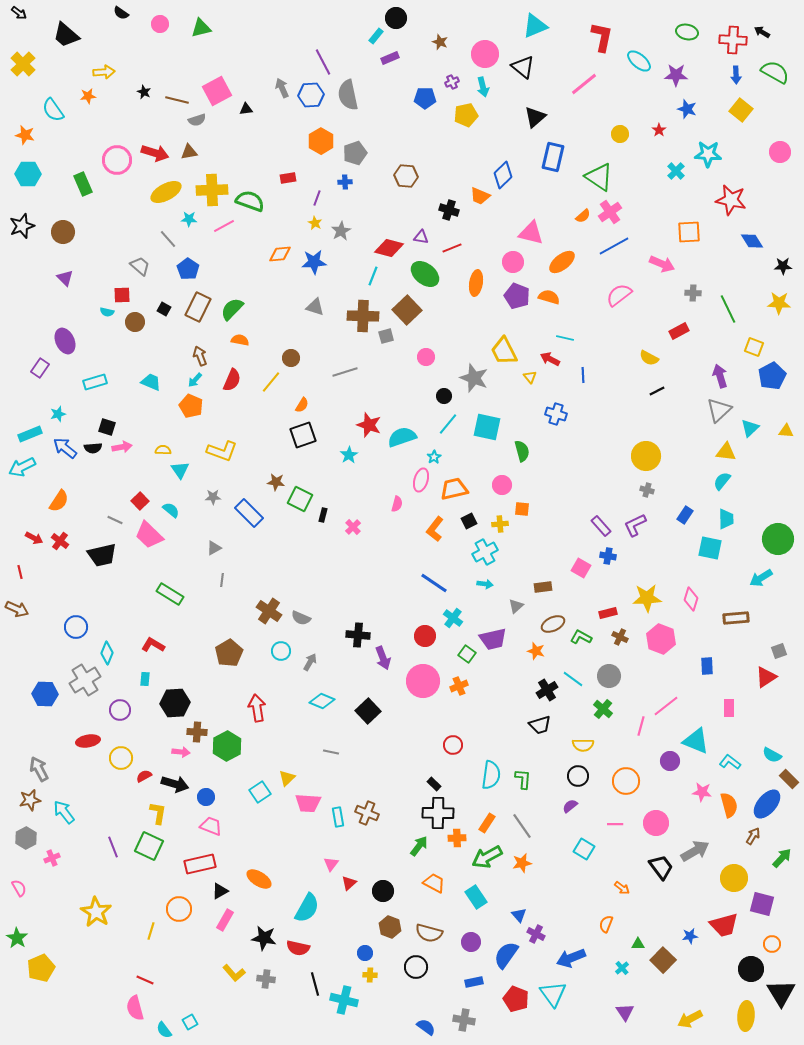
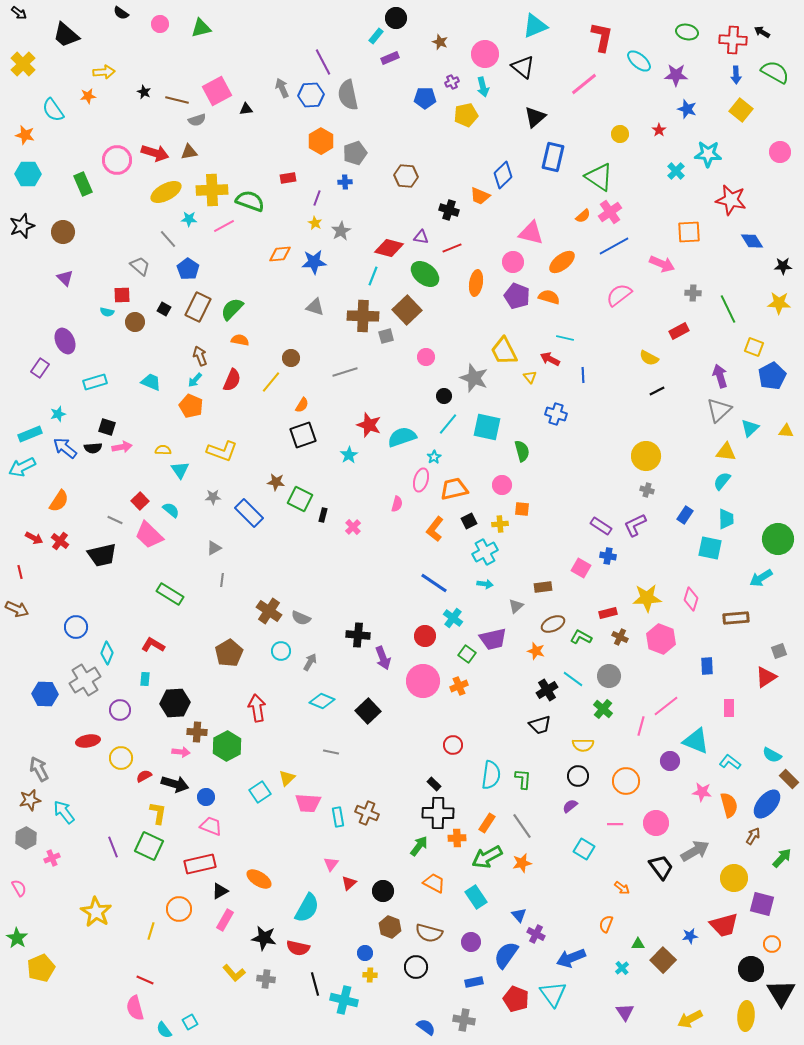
purple rectangle at (601, 526): rotated 15 degrees counterclockwise
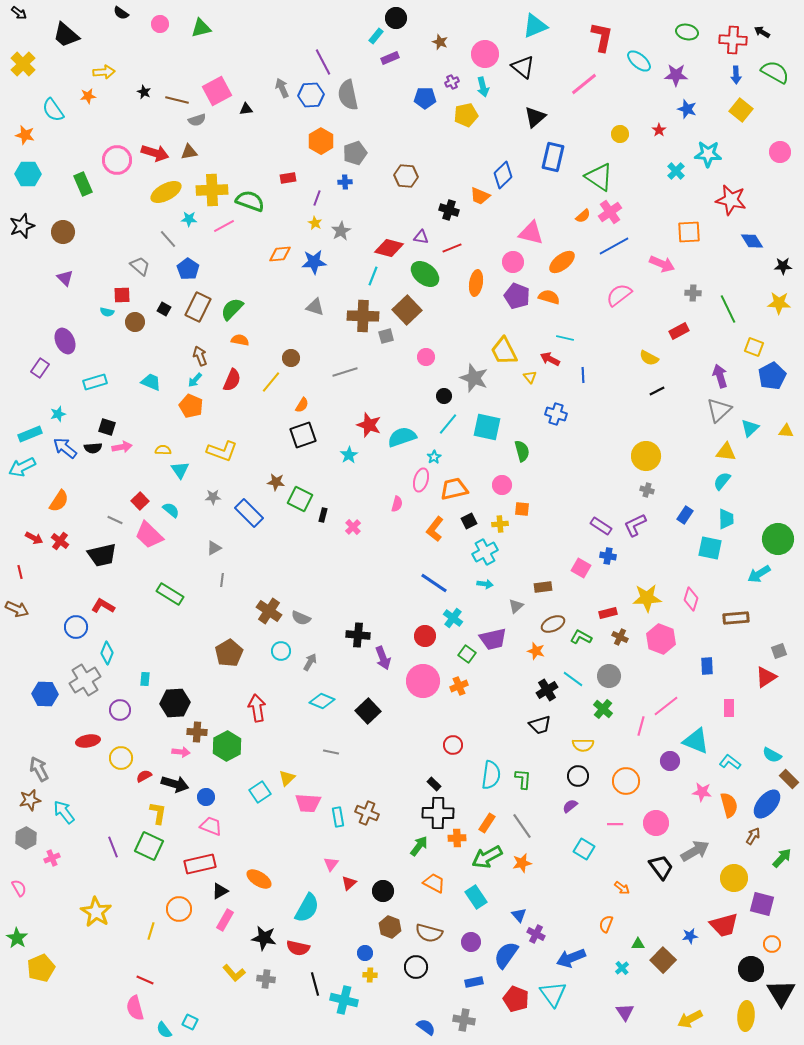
cyan arrow at (761, 578): moved 2 px left, 4 px up
red L-shape at (153, 645): moved 50 px left, 39 px up
cyan square at (190, 1022): rotated 35 degrees counterclockwise
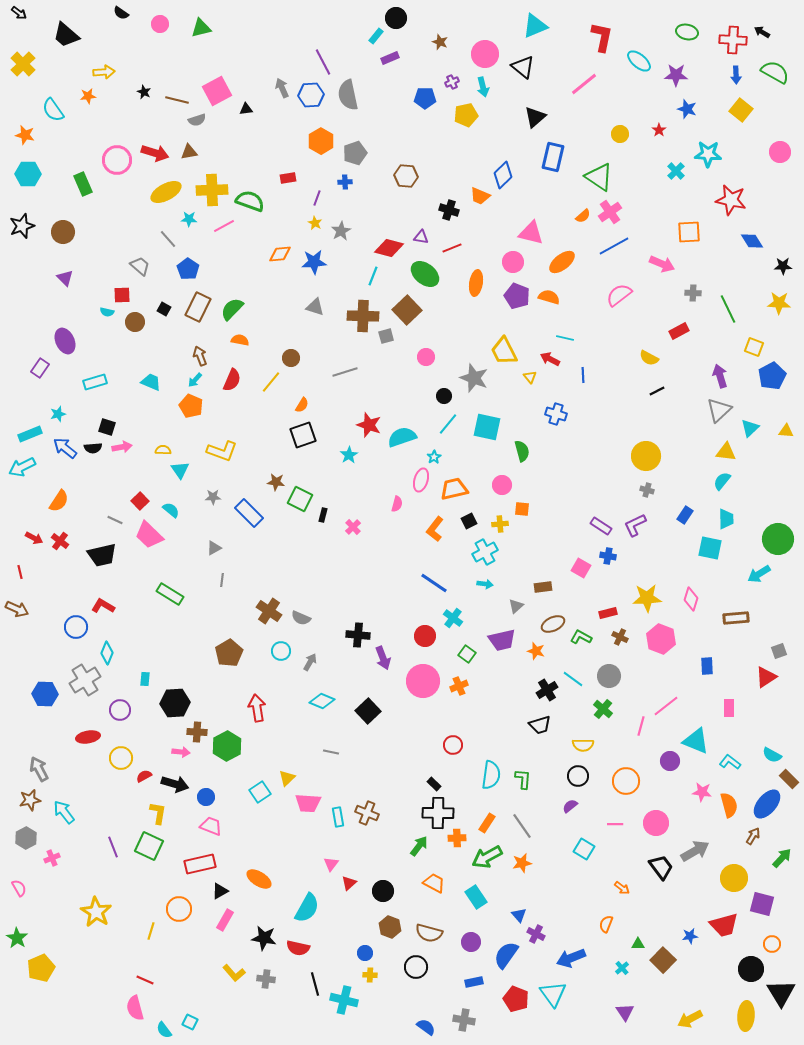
purple trapezoid at (493, 639): moved 9 px right, 1 px down
red ellipse at (88, 741): moved 4 px up
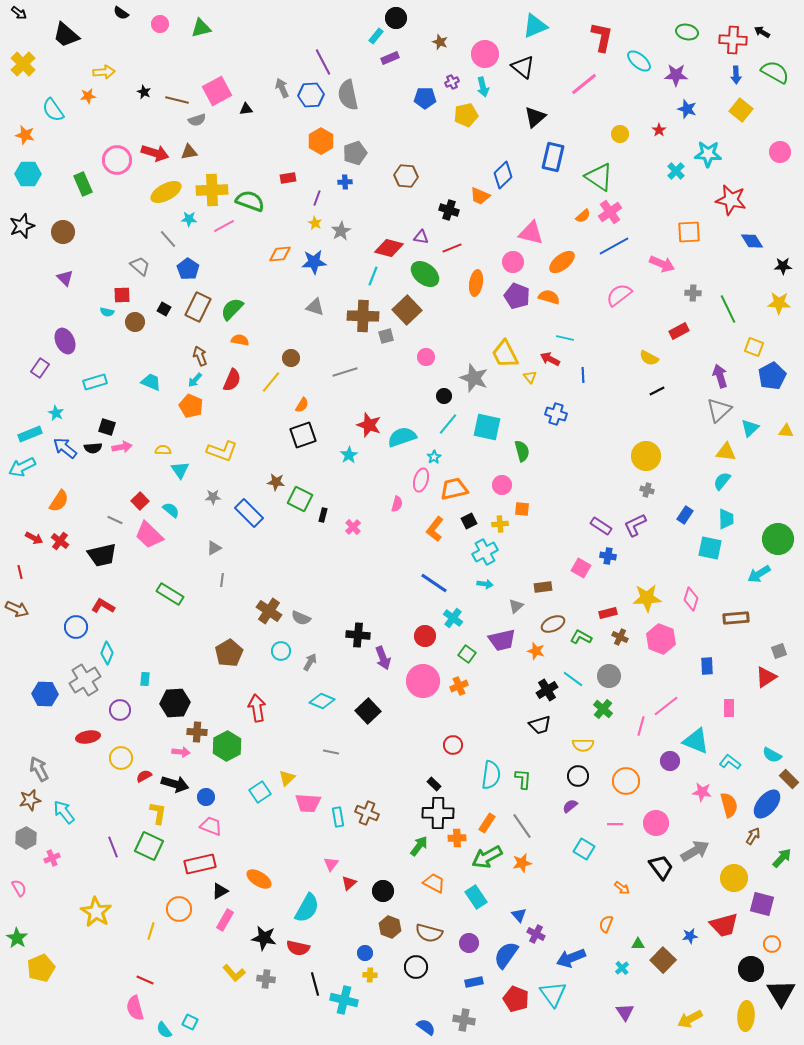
yellow trapezoid at (504, 351): moved 1 px right, 3 px down
cyan star at (58, 414): moved 2 px left, 1 px up; rotated 28 degrees counterclockwise
purple circle at (471, 942): moved 2 px left, 1 px down
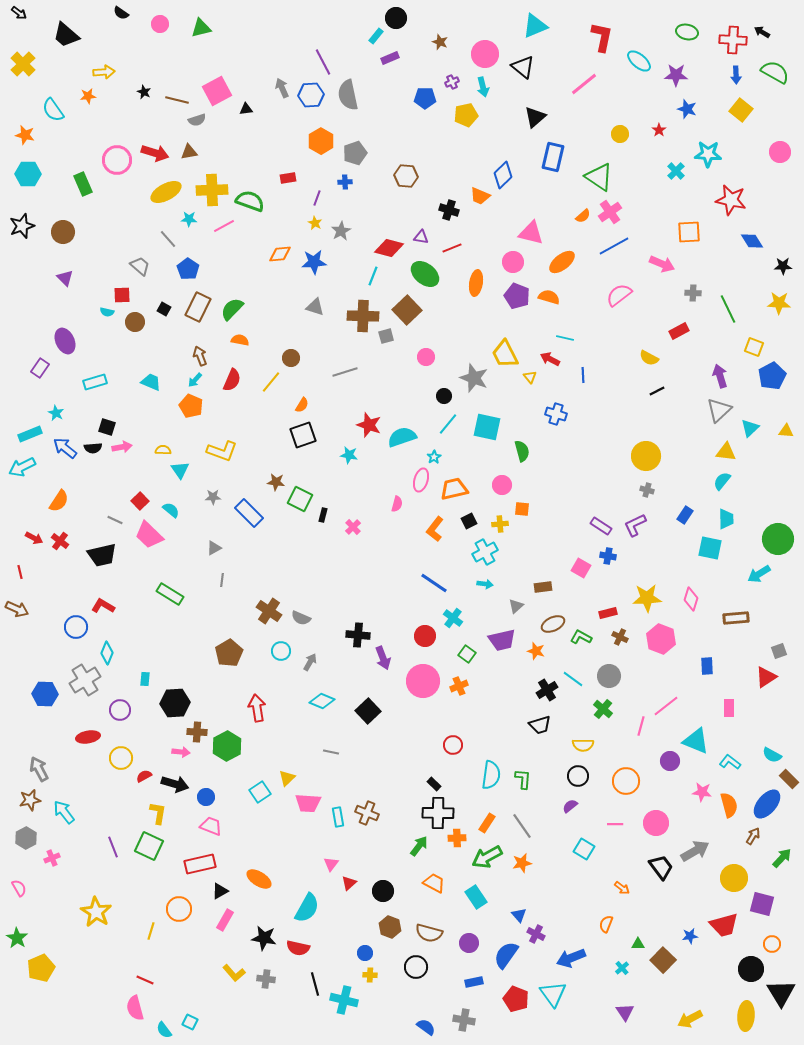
cyan star at (349, 455): rotated 30 degrees counterclockwise
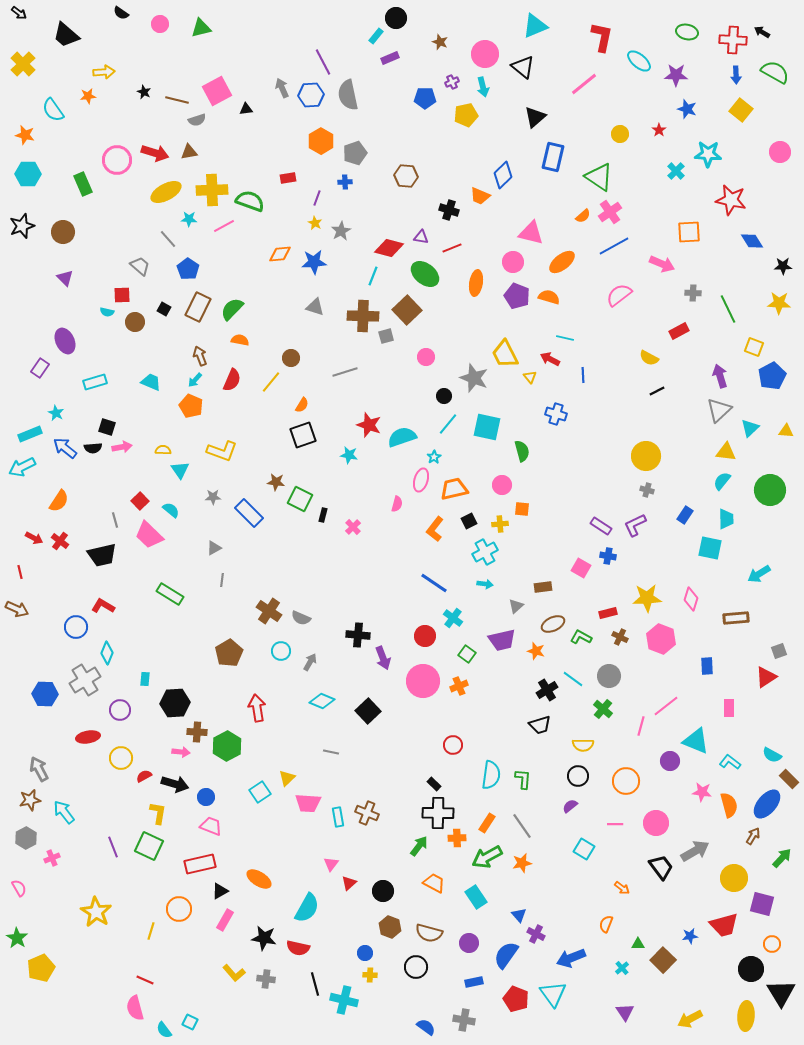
gray line at (115, 520): rotated 49 degrees clockwise
green circle at (778, 539): moved 8 px left, 49 px up
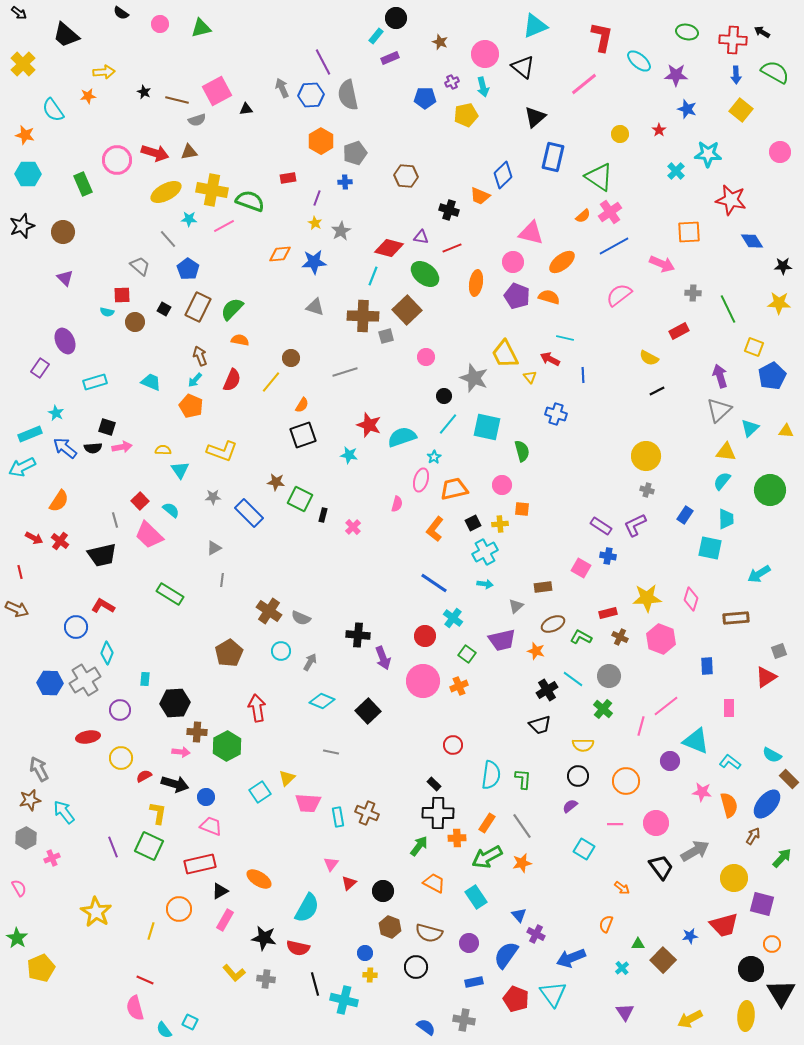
yellow cross at (212, 190): rotated 12 degrees clockwise
black square at (469, 521): moved 4 px right, 2 px down
blue hexagon at (45, 694): moved 5 px right, 11 px up
